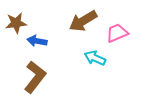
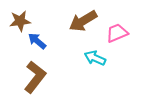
brown star: moved 4 px right, 2 px up
blue arrow: rotated 30 degrees clockwise
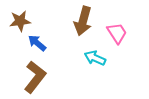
brown arrow: rotated 44 degrees counterclockwise
pink trapezoid: rotated 80 degrees clockwise
blue arrow: moved 2 px down
